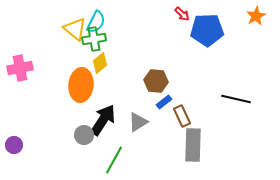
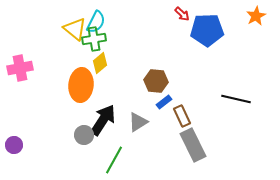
gray rectangle: rotated 28 degrees counterclockwise
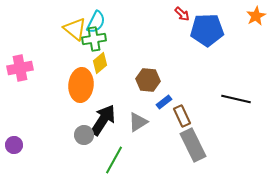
brown hexagon: moved 8 px left, 1 px up
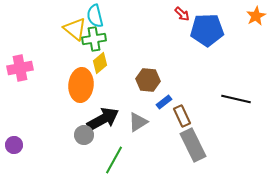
cyan semicircle: moved 1 px left, 6 px up; rotated 140 degrees clockwise
black arrow: moved 1 px up; rotated 28 degrees clockwise
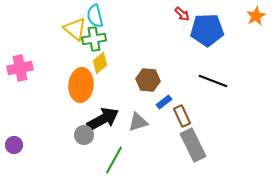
black line: moved 23 px left, 18 px up; rotated 8 degrees clockwise
gray triangle: rotated 15 degrees clockwise
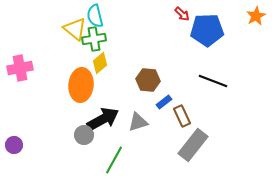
gray rectangle: rotated 64 degrees clockwise
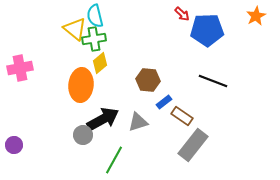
brown rectangle: rotated 30 degrees counterclockwise
gray circle: moved 1 px left
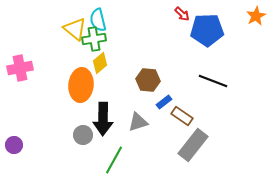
cyan semicircle: moved 3 px right, 4 px down
black arrow: rotated 120 degrees clockwise
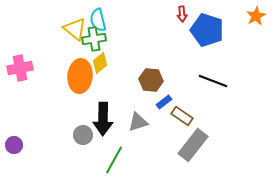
red arrow: rotated 42 degrees clockwise
blue pentagon: rotated 20 degrees clockwise
brown hexagon: moved 3 px right
orange ellipse: moved 1 px left, 9 px up
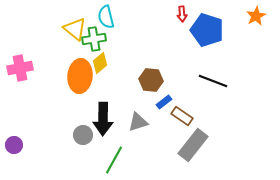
cyan semicircle: moved 8 px right, 3 px up
